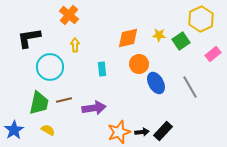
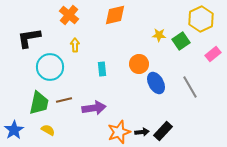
orange diamond: moved 13 px left, 23 px up
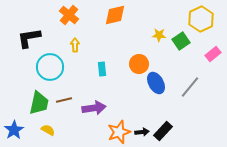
gray line: rotated 70 degrees clockwise
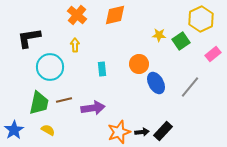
orange cross: moved 8 px right
purple arrow: moved 1 px left
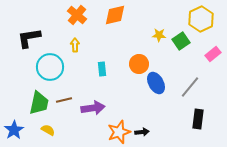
black rectangle: moved 35 px right, 12 px up; rotated 36 degrees counterclockwise
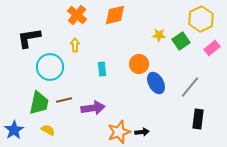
pink rectangle: moved 1 px left, 6 px up
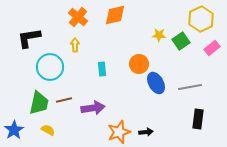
orange cross: moved 1 px right, 2 px down
gray line: rotated 40 degrees clockwise
black arrow: moved 4 px right
